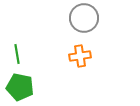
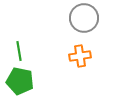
green line: moved 2 px right, 3 px up
green pentagon: moved 6 px up
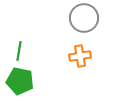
green line: rotated 18 degrees clockwise
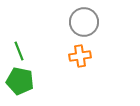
gray circle: moved 4 px down
green line: rotated 30 degrees counterclockwise
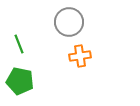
gray circle: moved 15 px left
green line: moved 7 px up
